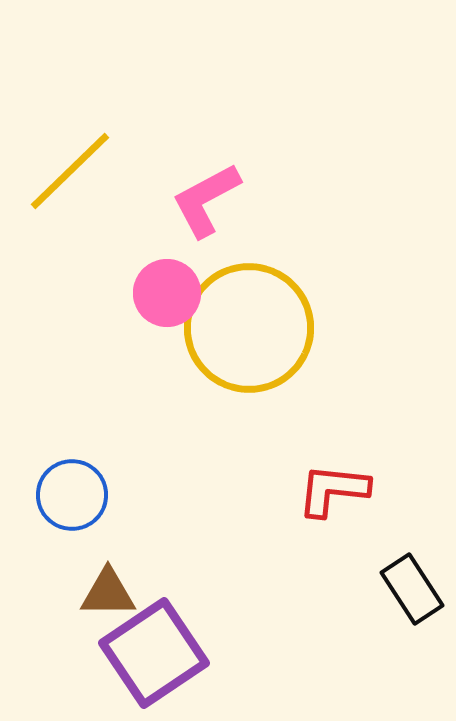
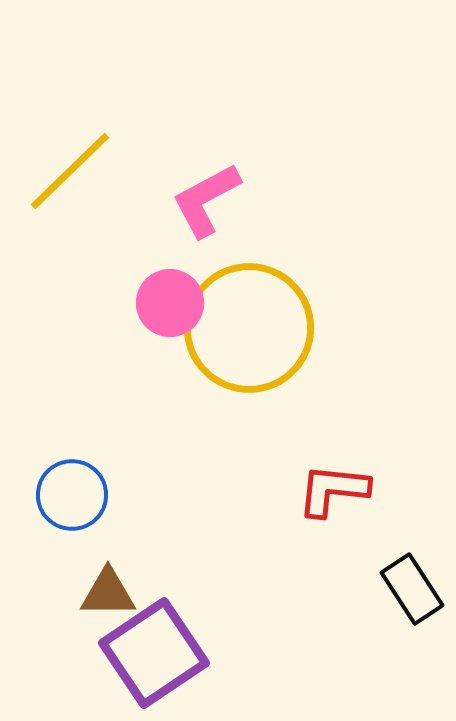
pink circle: moved 3 px right, 10 px down
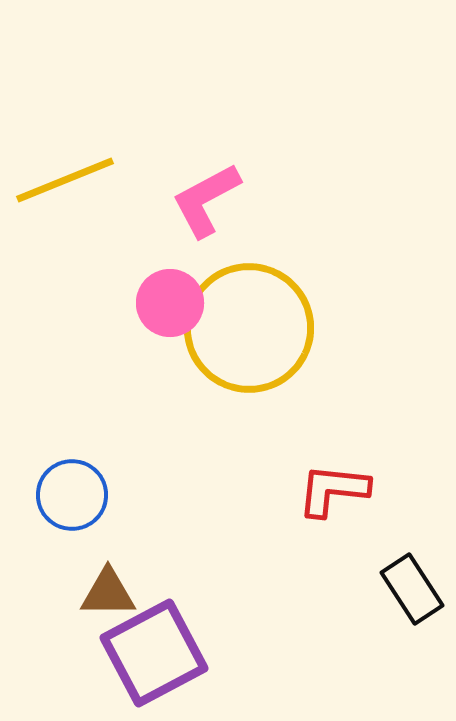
yellow line: moved 5 px left, 9 px down; rotated 22 degrees clockwise
purple square: rotated 6 degrees clockwise
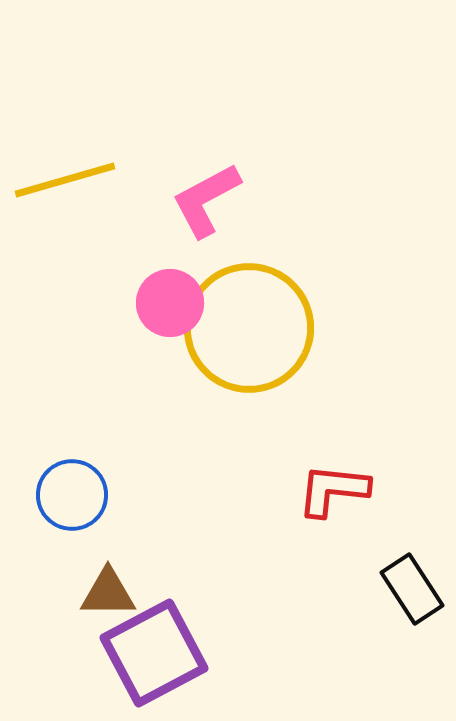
yellow line: rotated 6 degrees clockwise
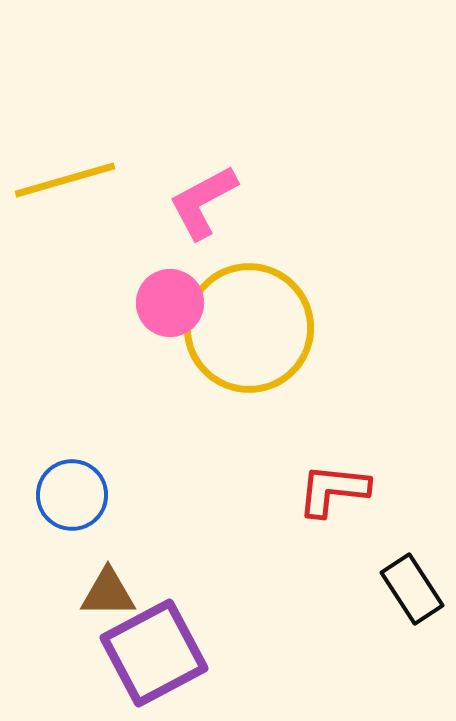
pink L-shape: moved 3 px left, 2 px down
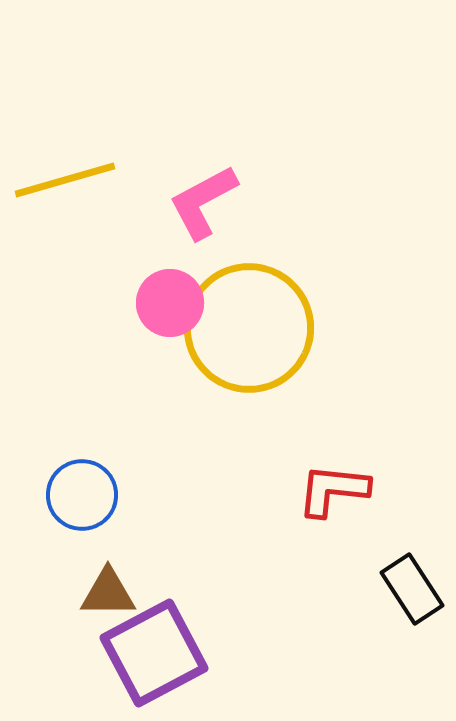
blue circle: moved 10 px right
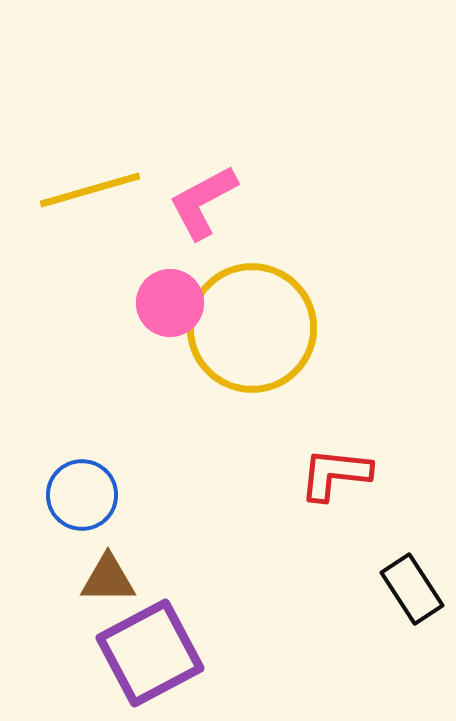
yellow line: moved 25 px right, 10 px down
yellow circle: moved 3 px right
red L-shape: moved 2 px right, 16 px up
brown triangle: moved 14 px up
purple square: moved 4 px left
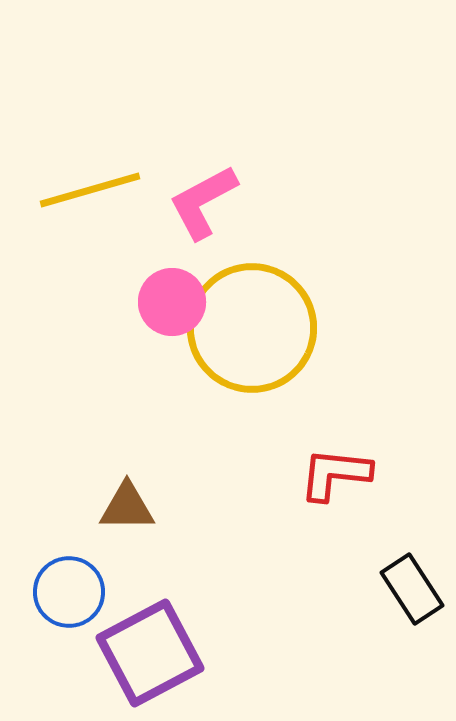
pink circle: moved 2 px right, 1 px up
blue circle: moved 13 px left, 97 px down
brown triangle: moved 19 px right, 72 px up
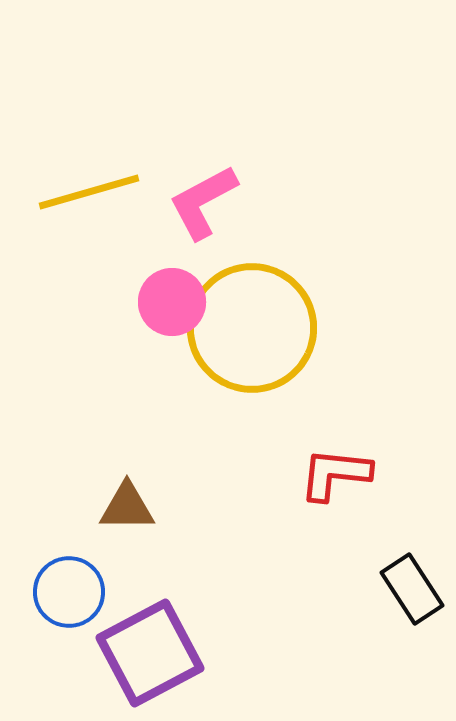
yellow line: moved 1 px left, 2 px down
